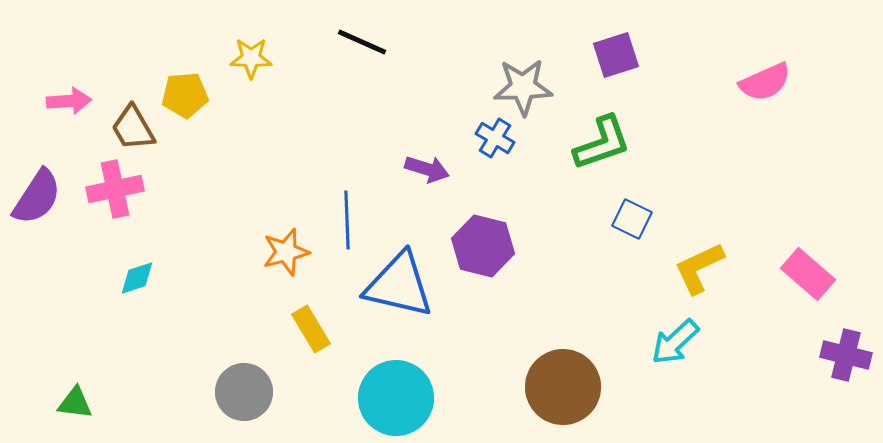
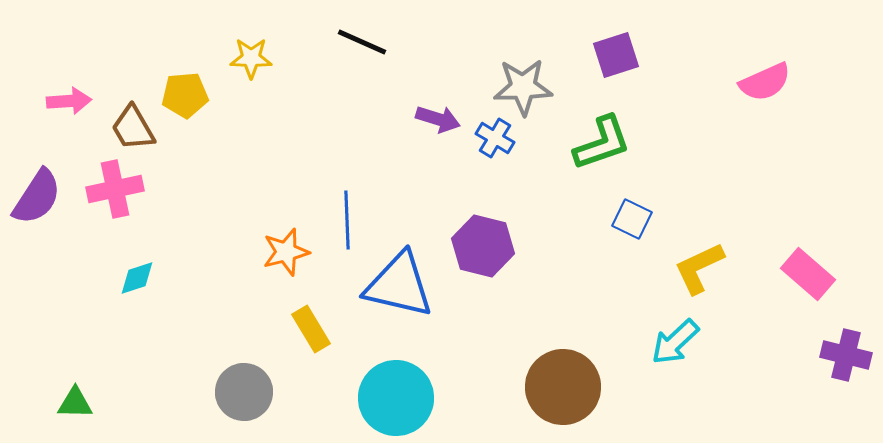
purple arrow: moved 11 px right, 50 px up
green triangle: rotated 6 degrees counterclockwise
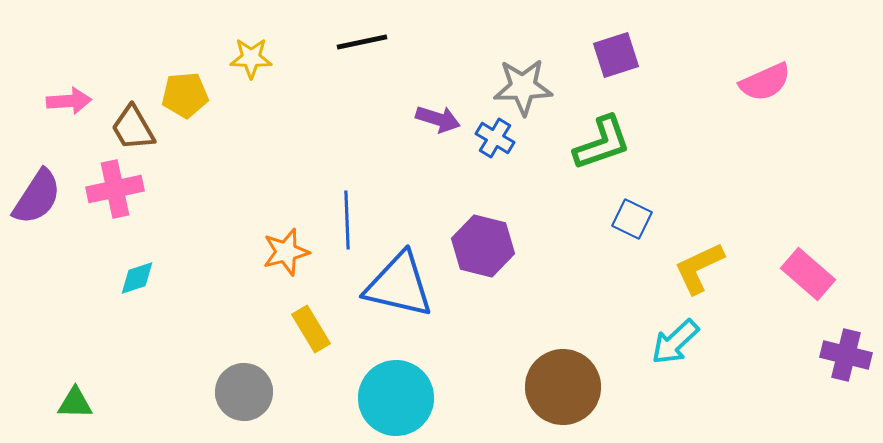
black line: rotated 36 degrees counterclockwise
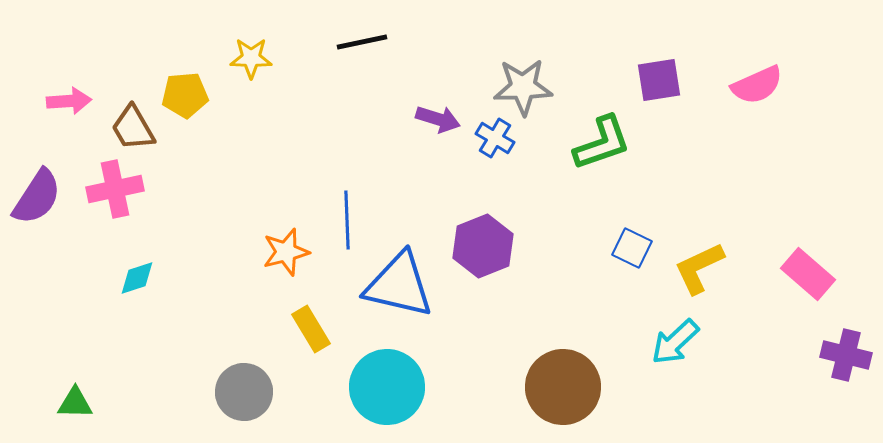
purple square: moved 43 px right, 25 px down; rotated 9 degrees clockwise
pink semicircle: moved 8 px left, 3 px down
blue square: moved 29 px down
purple hexagon: rotated 24 degrees clockwise
cyan circle: moved 9 px left, 11 px up
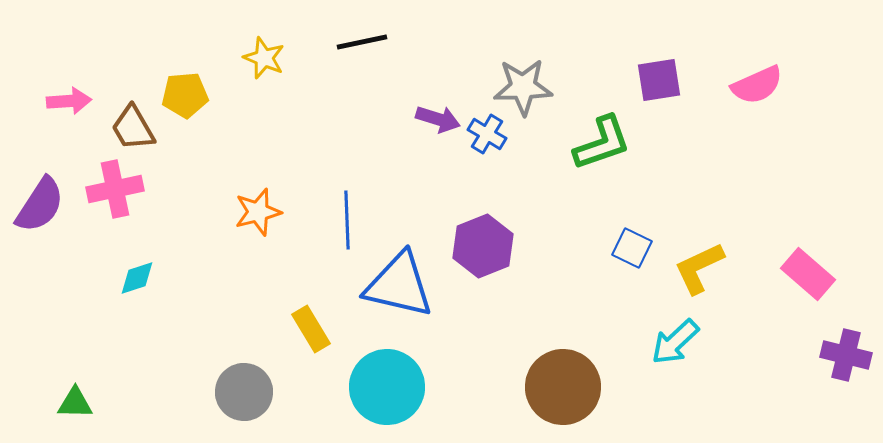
yellow star: moved 13 px right; rotated 21 degrees clockwise
blue cross: moved 8 px left, 4 px up
purple semicircle: moved 3 px right, 8 px down
orange star: moved 28 px left, 40 px up
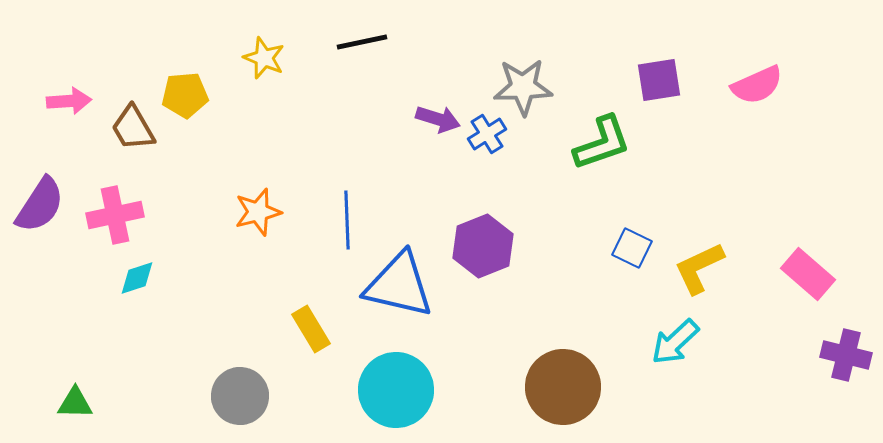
blue cross: rotated 27 degrees clockwise
pink cross: moved 26 px down
cyan circle: moved 9 px right, 3 px down
gray circle: moved 4 px left, 4 px down
